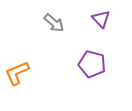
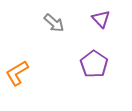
purple pentagon: moved 2 px right; rotated 20 degrees clockwise
orange L-shape: rotated 8 degrees counterclockwise
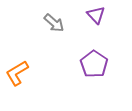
purple triangle: moved 5 px left, 4 px up
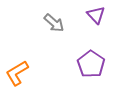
purple pentagon: moved 3 px left
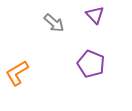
purple triangle: moved 1 px left
purple pentagon: rotated 12 degrees counterclockwise
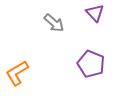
purple triangle: moved 2 px up
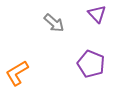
purple triangle: moved 2 px right, 1 px down
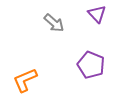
purple pentagon: moved 1 px down
orange L-shape: moved 8 px right, 7 px down; rotated 8 degrees clockwise
